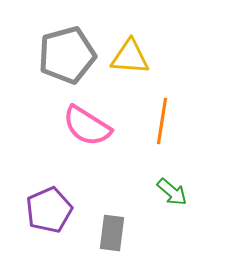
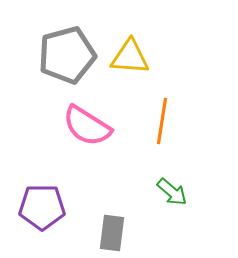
purple pentagon: moved 7 px left, 3 px up; rotated 24 degrees clockwise
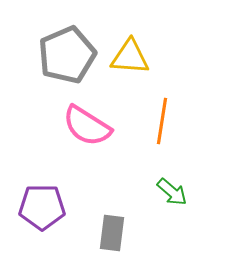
gray pentagon: rotated 8 degrees counterclockwise
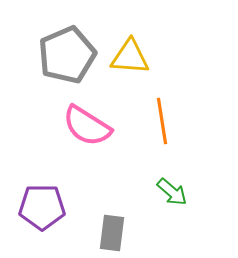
orange line: rotated 18 degrees counterclockwise
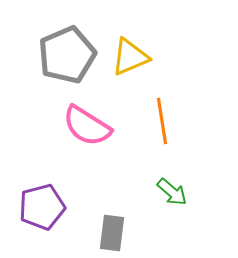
yellow triangle: rotated 27 degrees counterclockwise
purple pentagon: rotated 15 degrees counterclockwise
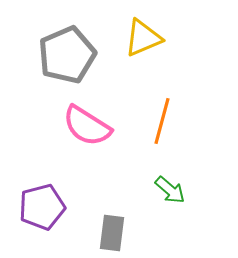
yellow triangle: moved 13 px right, 19 px up
orange line: rotated 24 degrees clockwise
green arrow: moved 2 px left, 2 px up
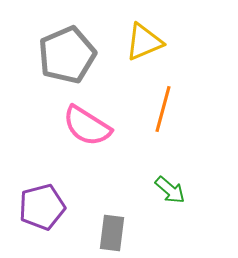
yellow triangle: moved 1 px right, 4 px down
orange line: moved 1 px right, 12 px up
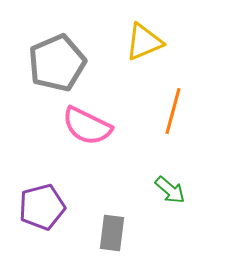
gray pentagon: moved 10 px left, 8 px down
orange line: moved 10 px right, 2 px down
pink semicircle: rotated 6 degrees counterclockwise
